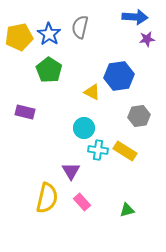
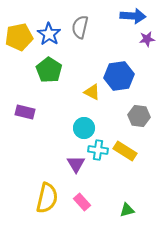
blue arrow: moved 2 px left, 1 px up
gray hexagon: rotated 15 degrees clockwise
purple triangle: moved 5 px right, 7 px up
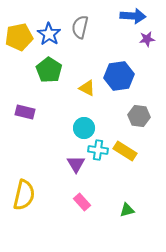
yellow triangle: moved 5 px left, 4 px up
yellow semicircle: moved 23 px left, 3 px up
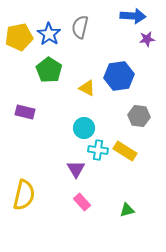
purple triangle: moved 5 px down
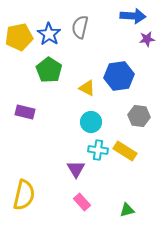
cyan circle: moved 7 px right, 6 px up
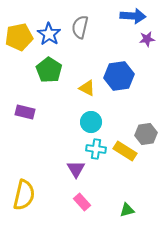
gray hexagon: moved 7 px right, 18 px down; rotated 15 degrees counterclockwise
cyan cross: moved 2 px left, 1 px up
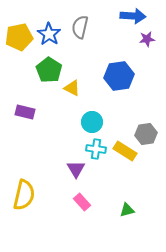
yellow triangle: moved 15 px left
cyan circle: moved 1 px right
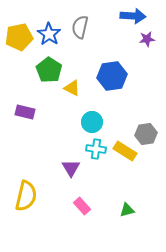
blue hexagon: moved 7 px left
purple triangle: moved 5 px left, 1 px up
yellow semicircle: moved 2 px right, 1 px down
pink rectangle: moved 4 px down
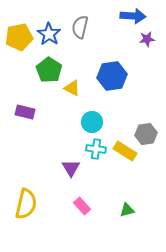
yellow semicircle: moved 8 px down
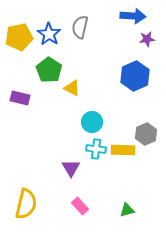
blue hexagon: moved 23 px right; rotated 16 degrees counterclockwise
purple rectangle: moved 5 px left, 14 px up
gray hexagon: rotated 15 degrees counterclockwise
yellow rectangle: moved 2 px left, 1 px up; rotated 30 degrees counterclockwise
pink rectangle: moved 2 px left
